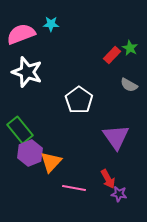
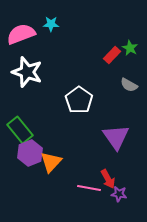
pink line: moved 15 px right
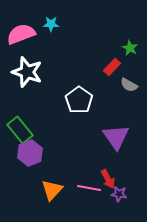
red rectangle: moved 12 px down
orange triangle: moved 1 px right, 28 px down
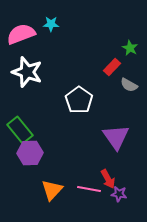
purple hexagon: rotated 20 degrees clockwise
pink line: moved 1 px down
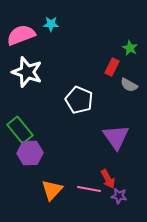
pink semicircle: moved 1 px down
red rectangle: rotated 18 degrees counterclockwise
white pentagon: rotated 12 degrees counterclockwise
purple star: moved 2 px down
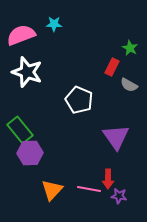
cyan star: moved 3 px right
red arrow: rotated 30 degrees clockwise
